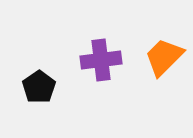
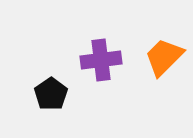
black pentagon: moved 12 px right, 7 px down
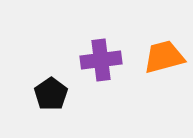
orange trapezoid: rotated 30 degrees clockwise
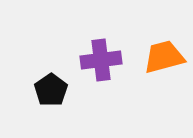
black pentagon: moved 4 px up
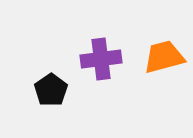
purple cross: moved 1 px up
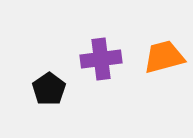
black pentagon: moved 2 px left, 1 px up
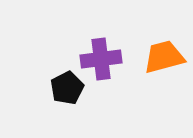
black pentagon: moved 18 px right, 1 px up; rotated 8 degrees clockwise
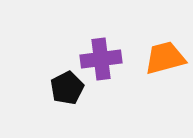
orange trapezoid: moved 1 px right, 1 px down
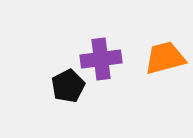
black pentagon: moved 1 px right, 2 px up
